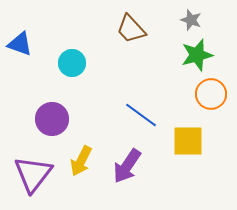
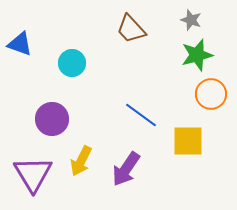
purple arrow: moved 1 px left, 3 px down
purple triangle: rotated 9 degrees counterclockwise
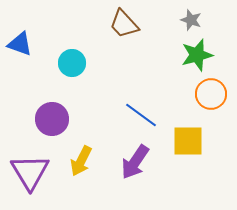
brown trapezoid: moved 7 px left, 5 px up
purple arrow: moved 9 px right, 7 px up
purple triangle: moved 3 px left, 2 px up
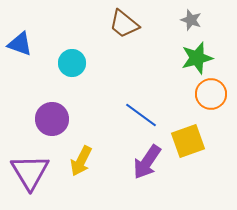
brown trapezoid: rotated 8 degrees counterclockwise
green star: moved 3 px down
yellow square: rotated 20 degrees counterclockwise
purple arrow: moved 12 px right
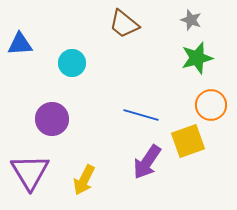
blue triangle: rotated 24 degrees counterclockwise
orange circle: moved 11 px down
blue line: rotated 20 degrees counterclockwise
yellow arrow: moved 3 px right, 19 px down
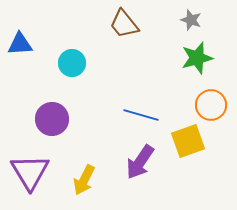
brown trapezoid: rotated 12 degrees clockwise
purple arrow: moved 7 px left
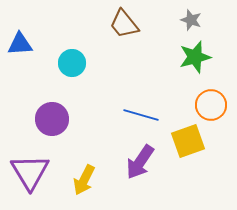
green star: moved 2 px left, 1 px up
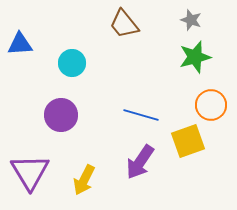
purple circle: moved 9 px right, 4 px up
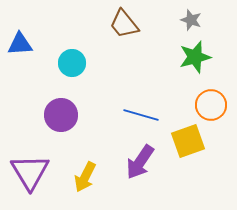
yellow arrow: moved 1 px right, 3 px up
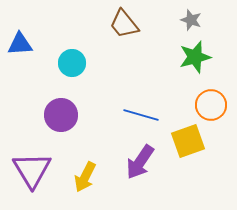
purple triangle: moved 2 px right, 2 px up
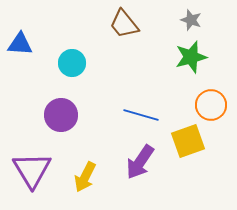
blue triangle: rotated 8 degrees clockwise
green star: moved 4 px left
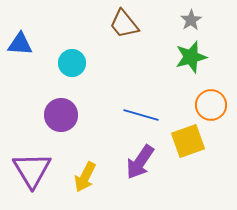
gray star: rotated 20 degrees clockwise
